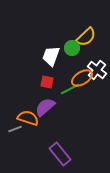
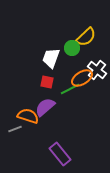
white trapezoid: moved 2 px down
orange semicircle: moved 2 px up
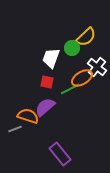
white cross: moved 3 px up
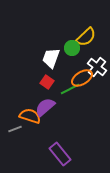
red square: rotated 24 degrees clockwise
orange semicircle: moved 2 px right
